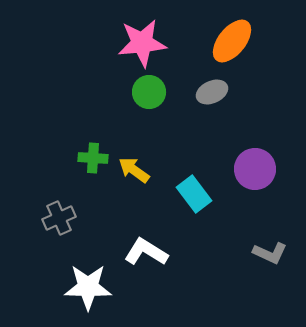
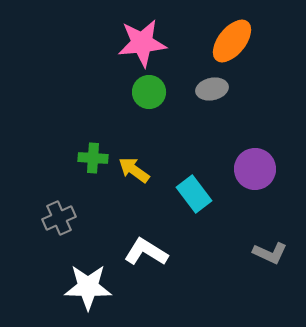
gray ellipse: moved 3 px up; rotated 12 degrees clockwise
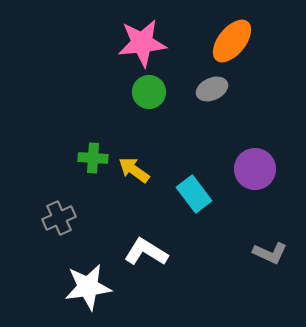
gray ellipse: rotated 12 degrees counterclockwise
white star: rotated 9 degrees counterclockwise
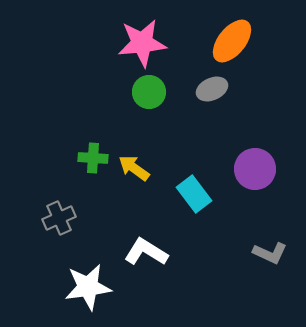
yellow arrow: moved 2 px up
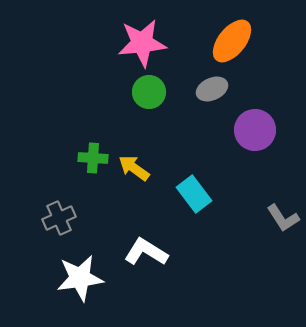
purple circle: moved 39 px up
gray L-shape: moved 13 px right, 35 px up; rotated 32 degrees clockwise
white star: moved 8 px left, 9 px up
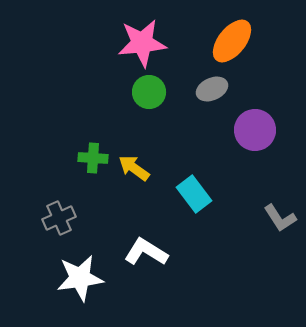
gray L-shape: moved 3 px left
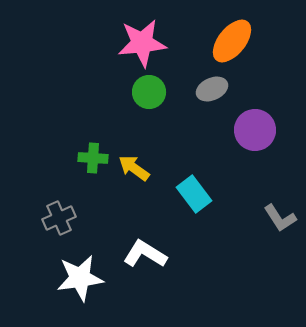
white L-shape: moved 1 px left, 2 px down
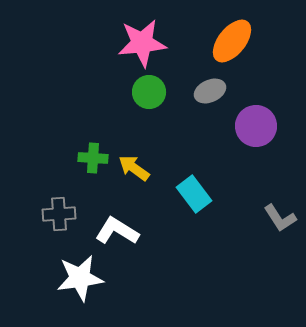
gray ellipse: moved 2 px left, 2 px down
purple circle: moved 1 px right, 4 px up
gray cross: moved 4 px up; rotated 20 degrees clockwise
white L-shape: moved 28 px left, 23 px up
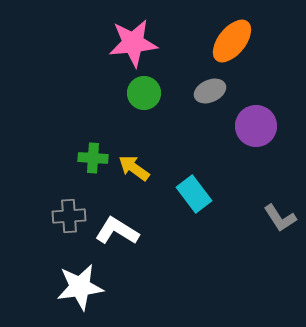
pink star: moved 9 px left
green circle: moved 5 px left, 1 px down
gray cross: moved 10 px right, 2 px down
white star: moved 9 px down
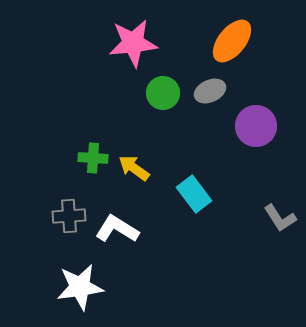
green circle: moved 19 px right
white L-shape: moved 2 px up
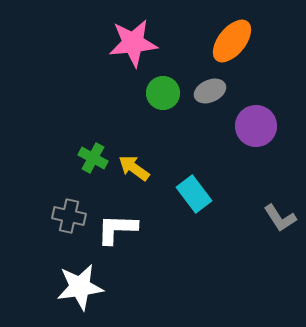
green cross: rotated 24 degrees clockwise
gray cross: rotated 16 degrees clockwise
white L-shape: rotated 30 degrees counterclockwise
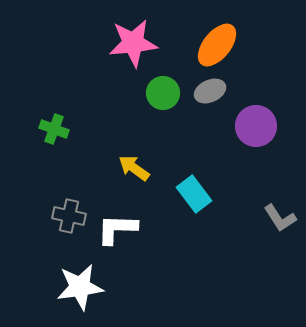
orange ellipse: moved 15 px left, 4 px down
green cross: moved 39 px left, 29 px up; rotated 8 degrees counterclockwise
